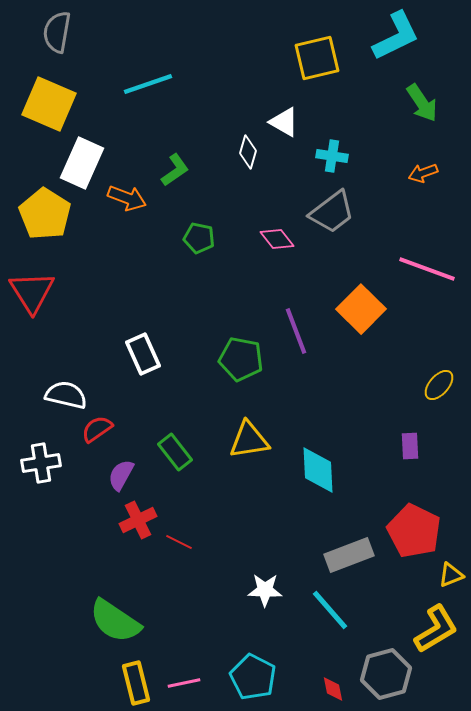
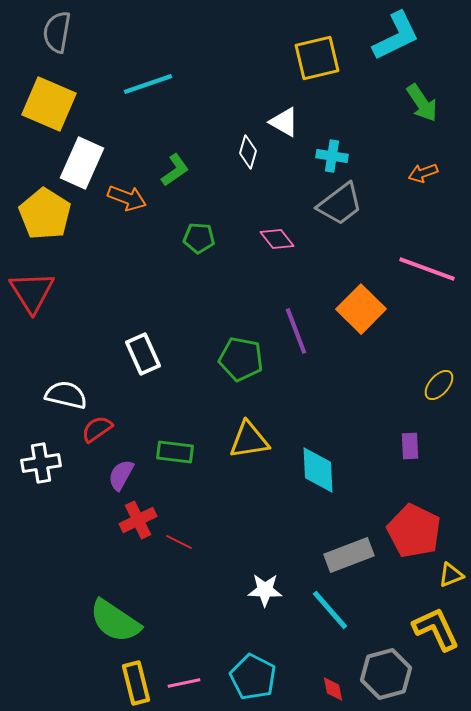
gray trapezoid at (332, 212): moved 8 px right, 8 px up
green pentagon at (199, 238): rotated 8 degrees counterclockwise
green rectangle at (175, 452): rotated 45 degrees counterclockwise
yellow L-shape at (436, 629): rotated 84 degrees counterclockwise
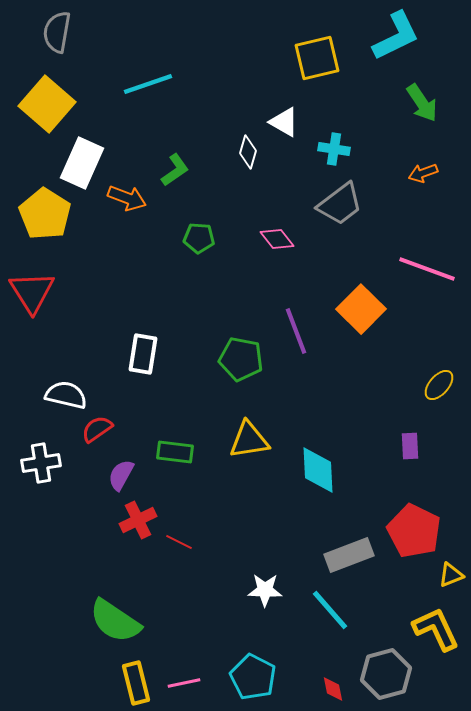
yellow square at (49, 104): moved 2 px left; rotated 18 degrees clockwise
cyan cross at (332, 156): moved 2 px right, 7 px up
white rectangle at (143, 354): rotated 33 degrees clockwise
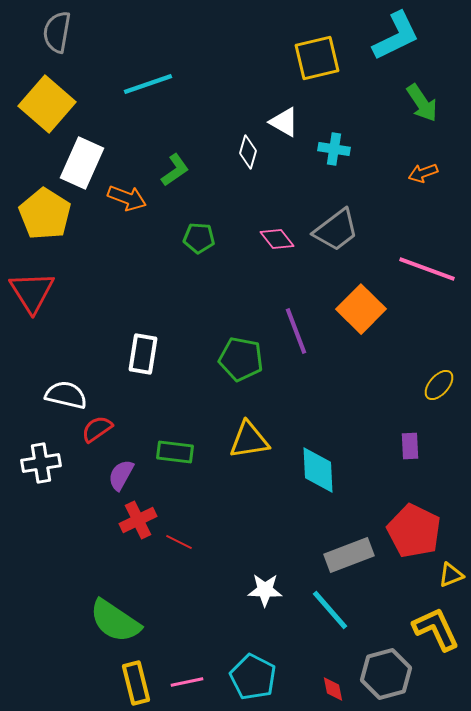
gray trapezoid at (340, 204): moved 4 px left, 26 px down
pink line at (184, 683): moved 3 px right, 1 px up
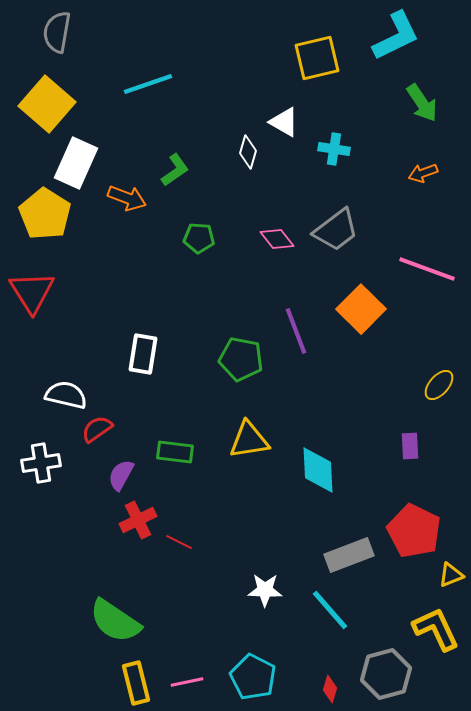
white rectangle at (82, 163): moved 6 px left
red diamond at (333, 689): moved 3 px left; rotated 28 degrees clockwise
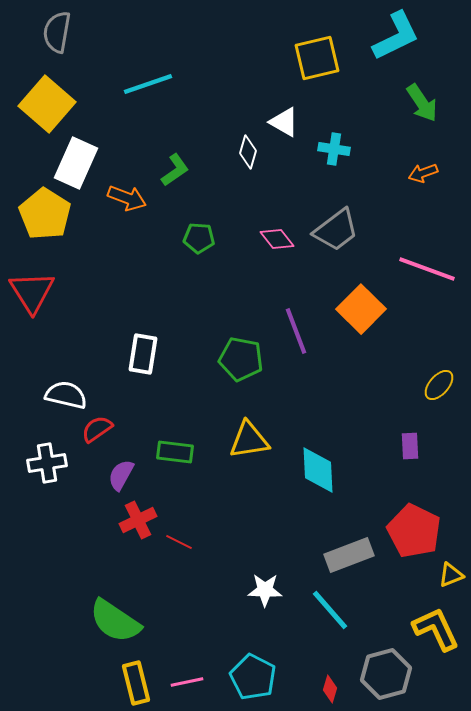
white cross at (41, 463): moved 6 px right
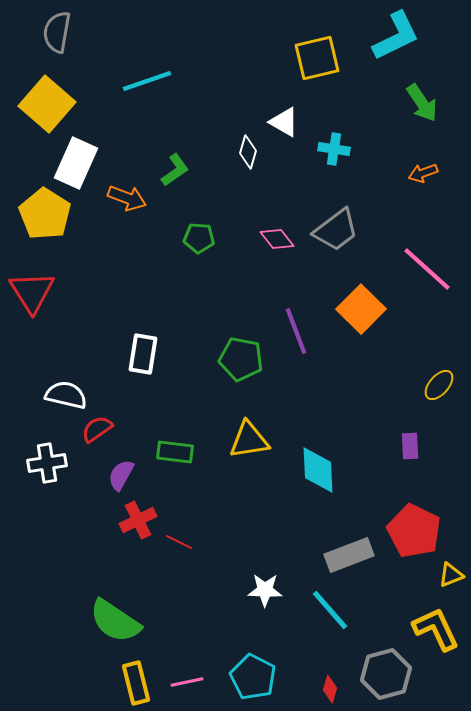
cyan line at (148, 84): moved 1 px left, 3 px up
pink line at (427, 269): rotated 22 degrees clockwise
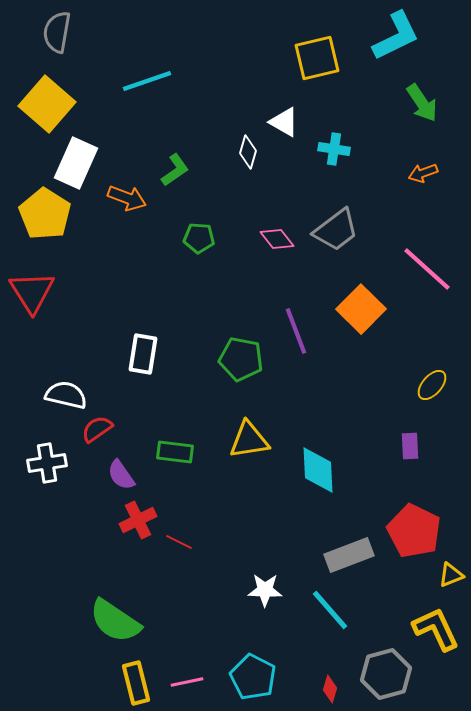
yellow ellipse at (439, 385): moved 7 px left
purple semicircle at (121, 475): rotated 64 degrees counterclockwise
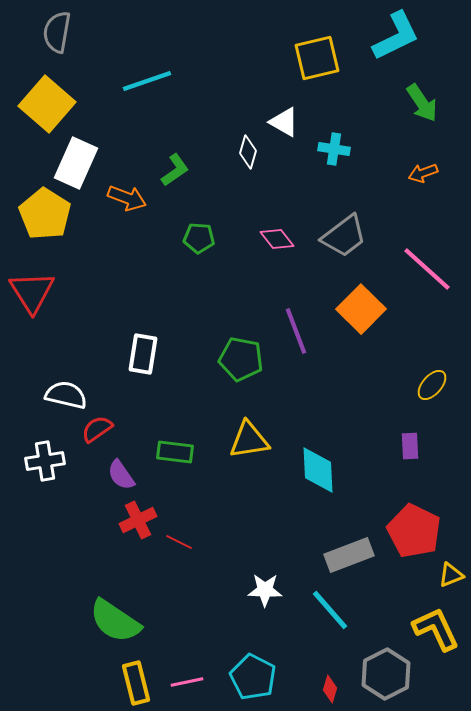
gray trapezoid at (336, 230): moved 8 px right, 6 px down
white cross at (47, 463): moved 2 px left, 2 px up
gray hexagon at (386, 674): rotated 12 degrees counterclockwise
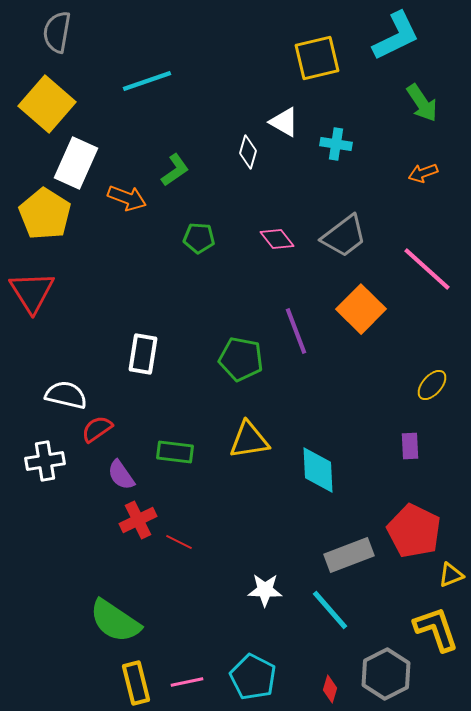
cyan cross at (334, 149): moved 2 px right, 5 px up
yellow L-shape at (436, 629): rotated 6 degrees clockwise
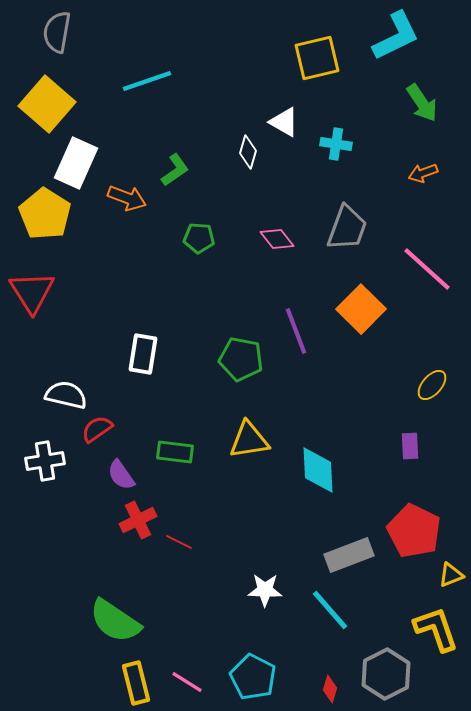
gray trapezoid at (344, 236): moved 3 px right, 8 px up; rotated 33 degrees counterclockwise
pink line at (187, 682): rotated 44 degrees clockwise
